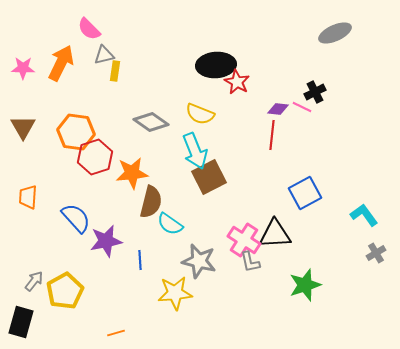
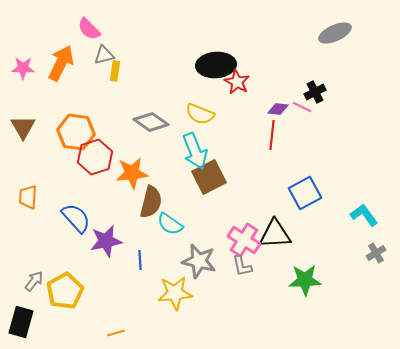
gray L-shape: moved 8 px left, 4 px down
green star: moved 5 px up; rotated 16 degrees clockwise
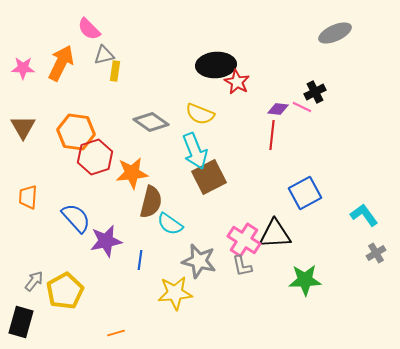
blue line: rotated 12 degrees clockwise
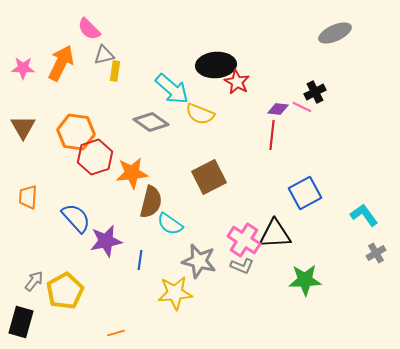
cyan arrow: moved 23 px left, 62 px up; rotated 27 degrees counterclockwise
gray L-shape: rotated 55 degrees counterclockwise
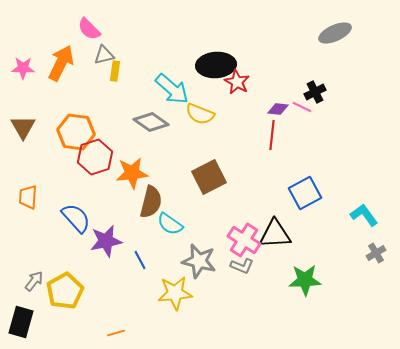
blue line: rotated 36 degrees counterclockwise
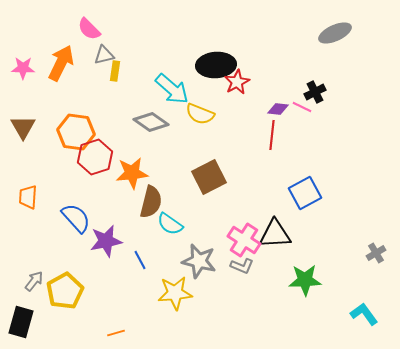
red star: rotated 15 degrees clockwise
cyan L-shape: moved 99 px down
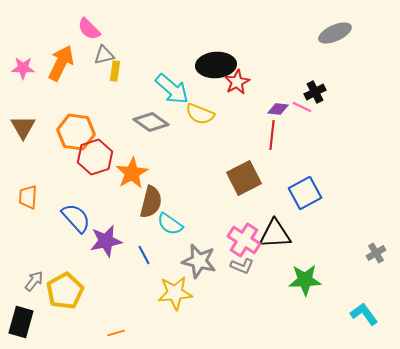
orange star: rotated 24 degrees counterclockwise
brown square: moved 35 px right, 1 px down
blue line: moved 4 px right, 5 px up
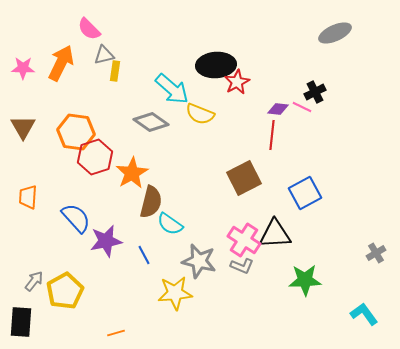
black rectangle: rotated 12 degrees counterclockwise
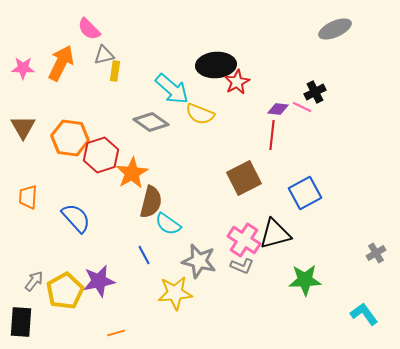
gray ellipse: moved 4 px up
orange hexagon: moved 6 px left, 6 px down
red hexagon: moved 6 px right, 2 px up
cyan semicircle: moved 2 px left
black triangle: rotated 12 degrees counterclockwise
purple star: moved 7 px left, 40 px down
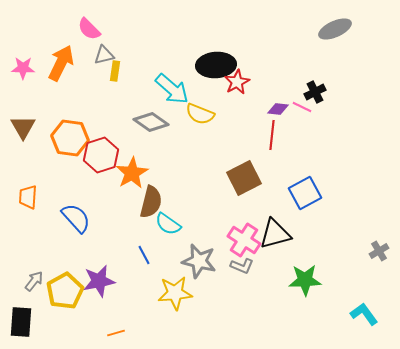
gray cross: moved 3 px right, 2 px up
